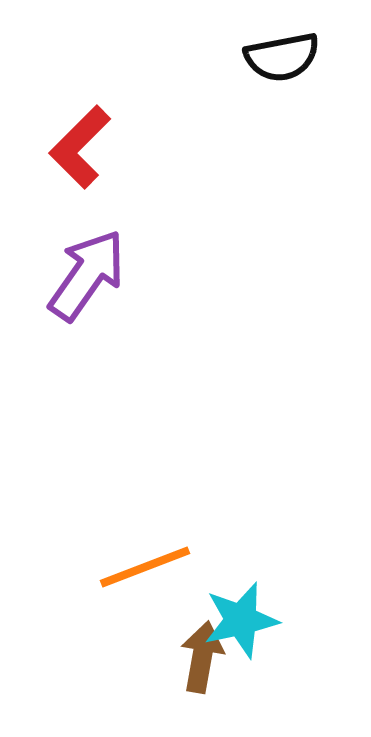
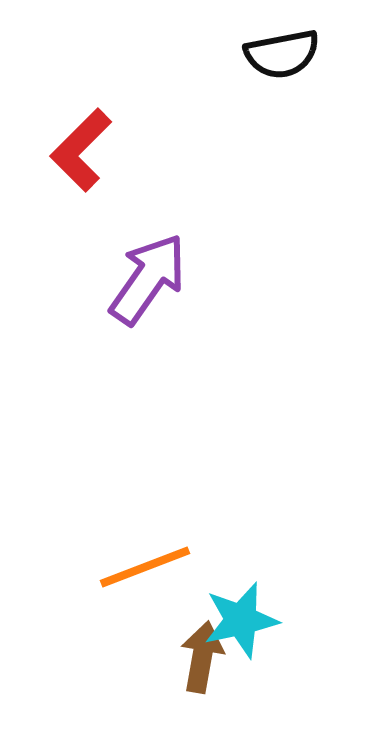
black semicircle: moved 3 px up
red L-shape: moved 1 px right, 3 px down
purple arrow: moved 61 px right, 4 px down
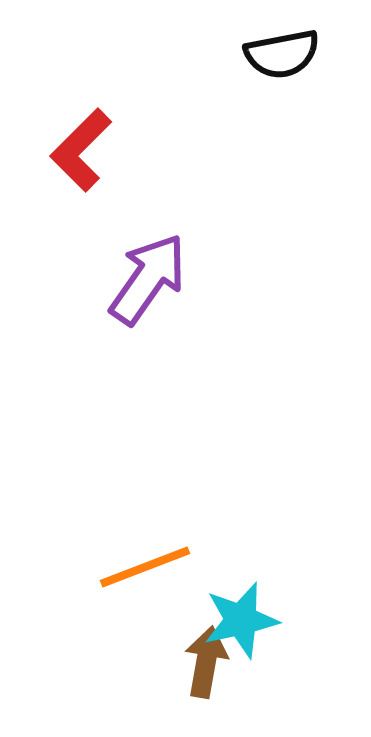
brown arrow: moved 4 px right, 5 px down
